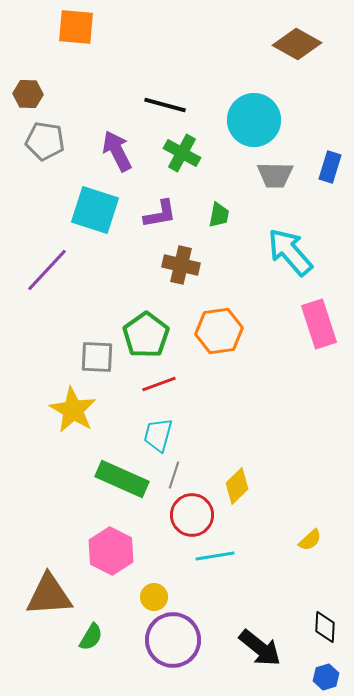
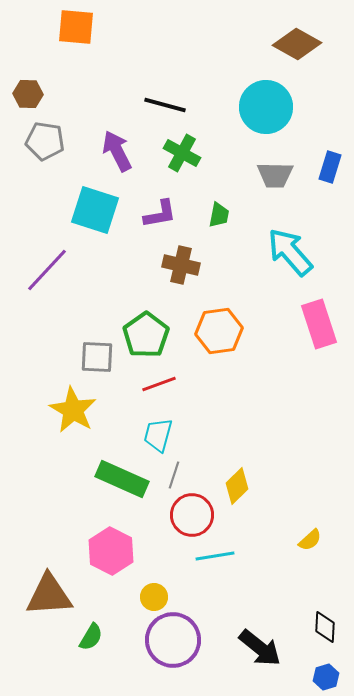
cyan circle: moved 12 px right, 13 px up
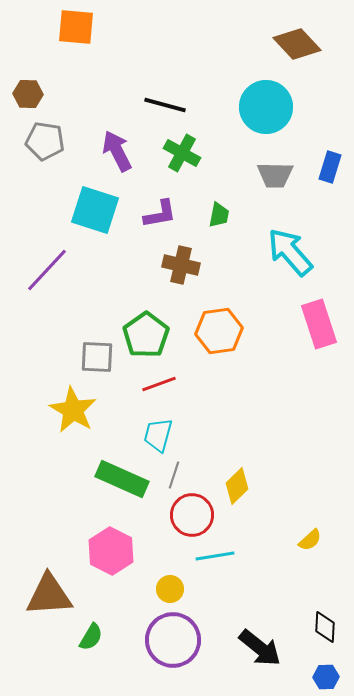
brown diamond: rotated 18 degrees clockwise
yellow circle: moved 16 px right, 8 px up
blue hexagon: rotated 15 degrees clockwise
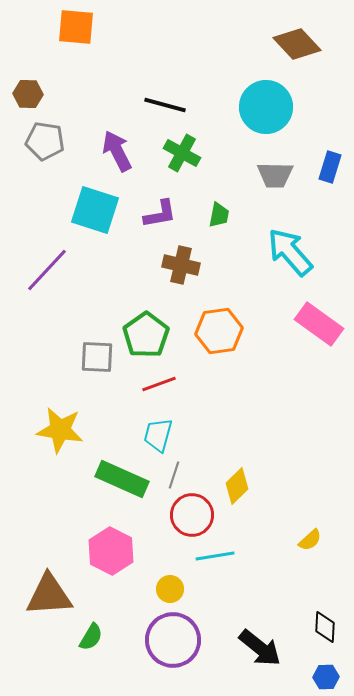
pink rectangle: rotated 36 degrees counterclockwise
yellow star: moved 13 px left, 20 px down; rotated 21 degrees counterclockwise
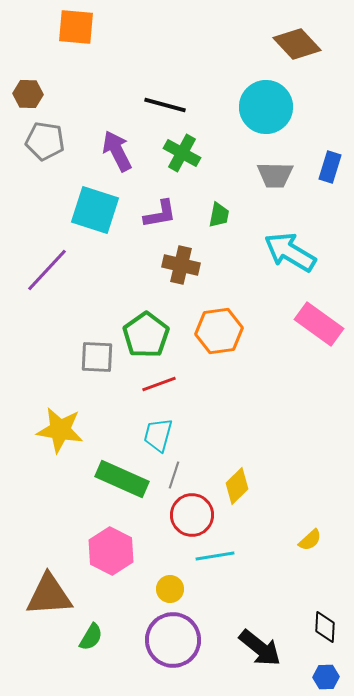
cyan arrow: rotated 18 degrees counterclockwise
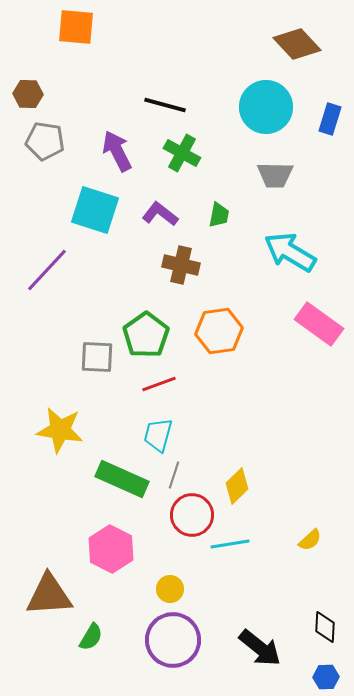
blue rectangle: moved 48 px up
purple L-shape: rotated 132 degrees counterclockwise
pink hexagon: moved 2 px up
cyan line: moved 15 px right, 12 px up
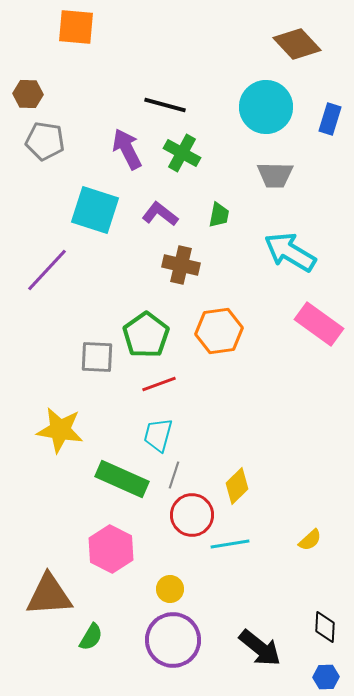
purple arrow: moved 10 px right, 2 px up
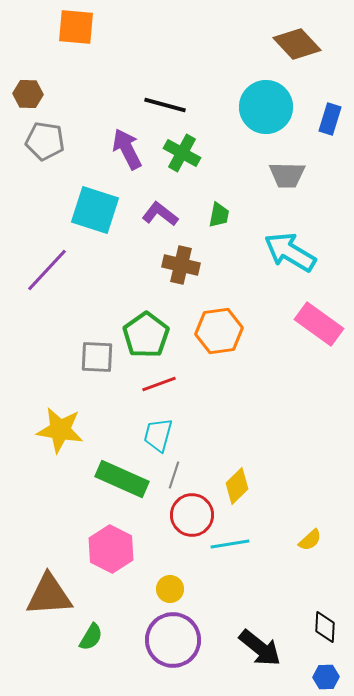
gray trapezoid: moved 12 px right
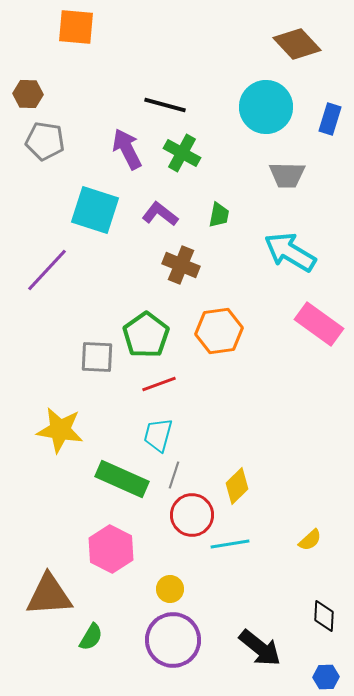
brown cross: rotated 9 degrees clockwise
black diamond: moved 1 px left, 11 px up
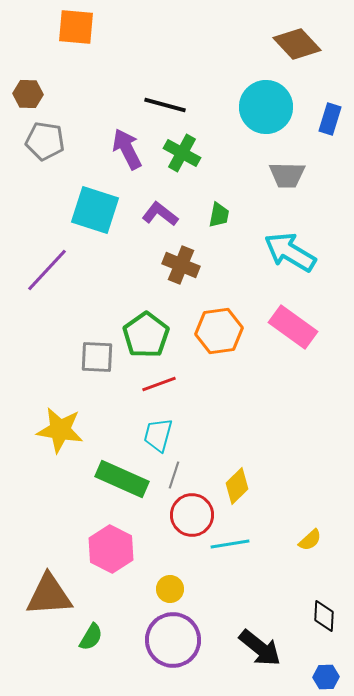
pink rectangle: moved 26 px left, 3 px down
